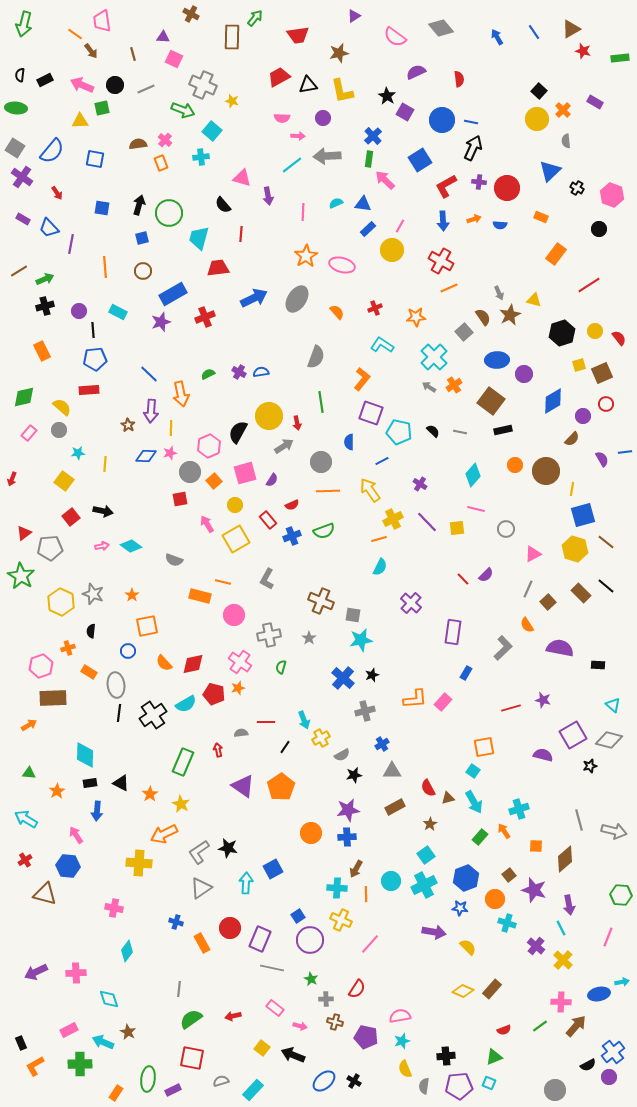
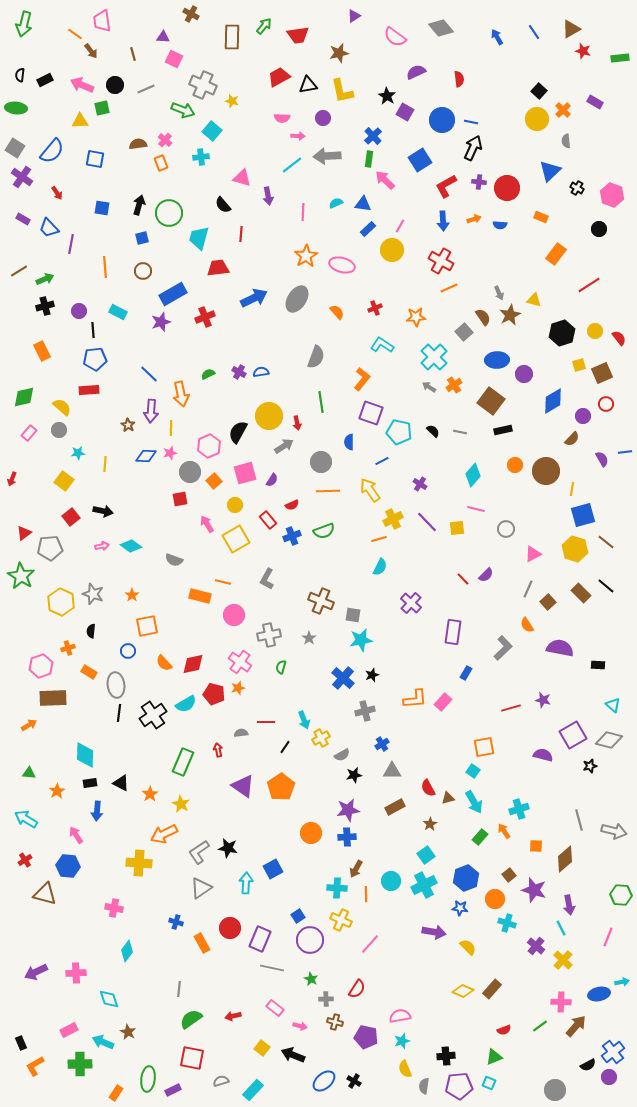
green arrow at (255, 18): moved 9 px right, 8 px down
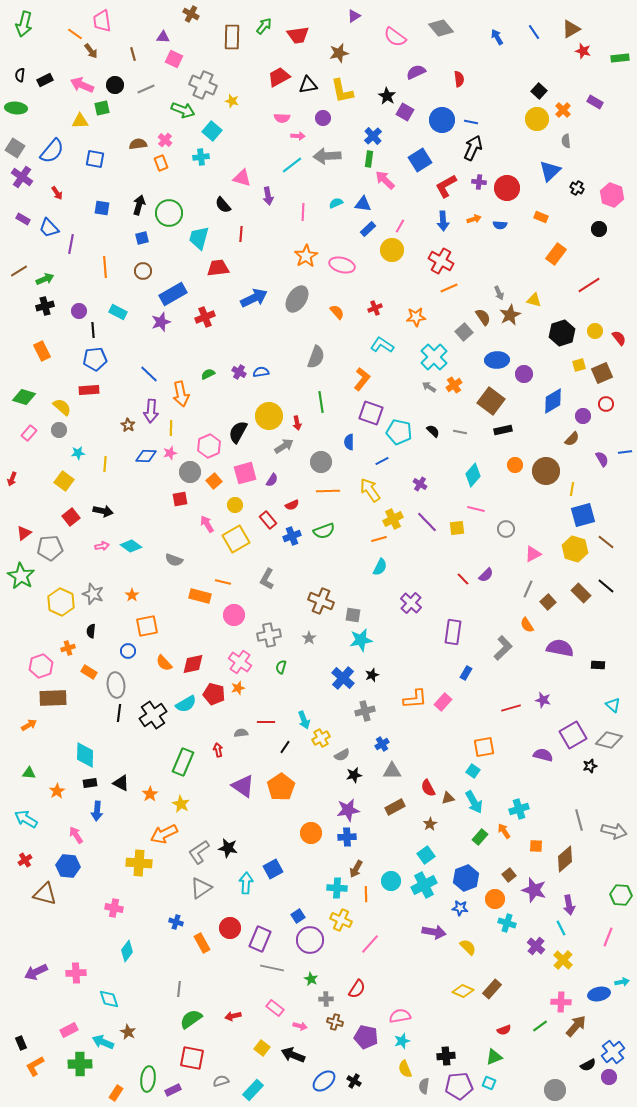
green diamond at (24, 397): rotated 30 degrees clockwise
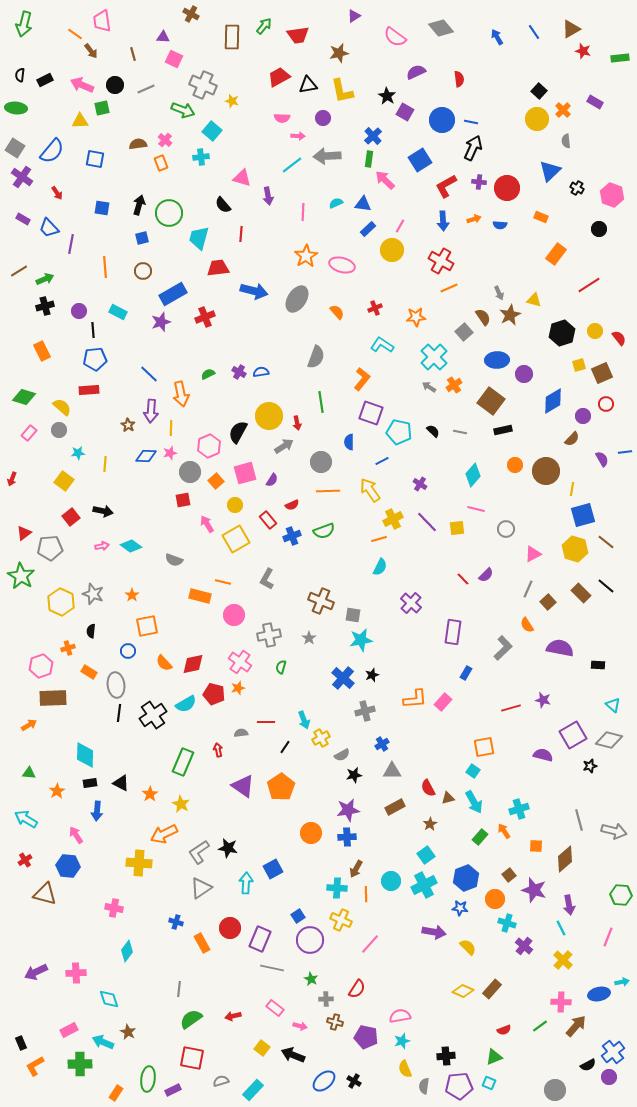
blue arrow at (254, 298): moved 7 px up; rotated 40 degrees clockwise
orange square at (214, 481): moved 2 px right
red square at (180, 499): moved 3 px right, 1 px down
purple cross at (536, 946): moved 12 px left
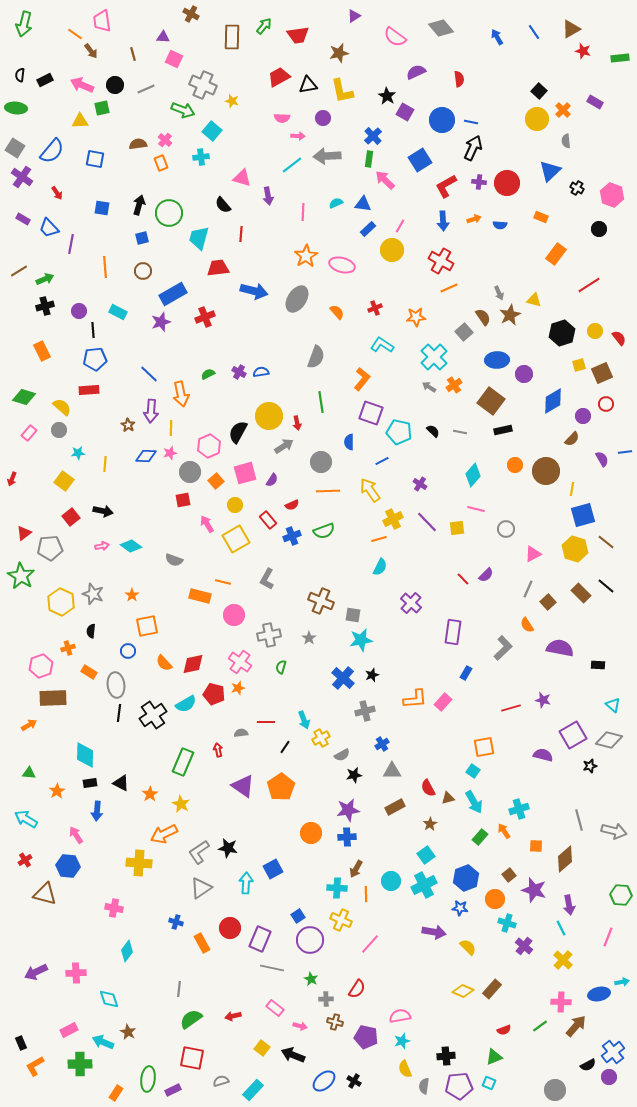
red circle at (507, 188): moved 5 px up
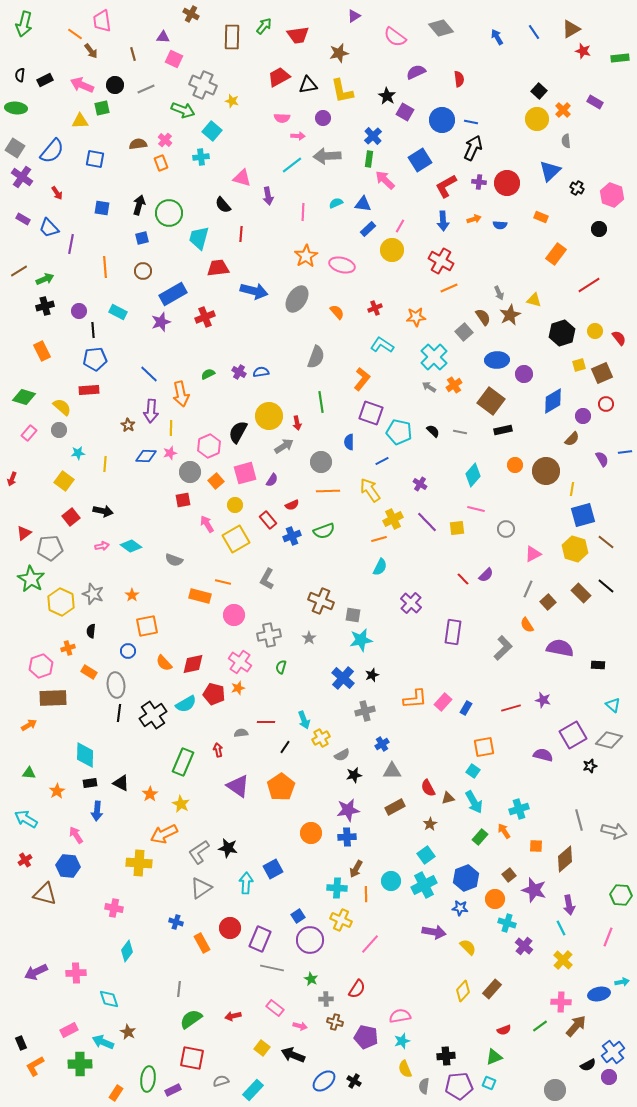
green star at (21, 576): moved 10 px right, 3 px down
blue rectangle at (466, 673): moved 35 px down
purple triangle at (243, 786): moved 5 px left
yellow diamond at (463, 991): rotated 70 degrees counterclockwise
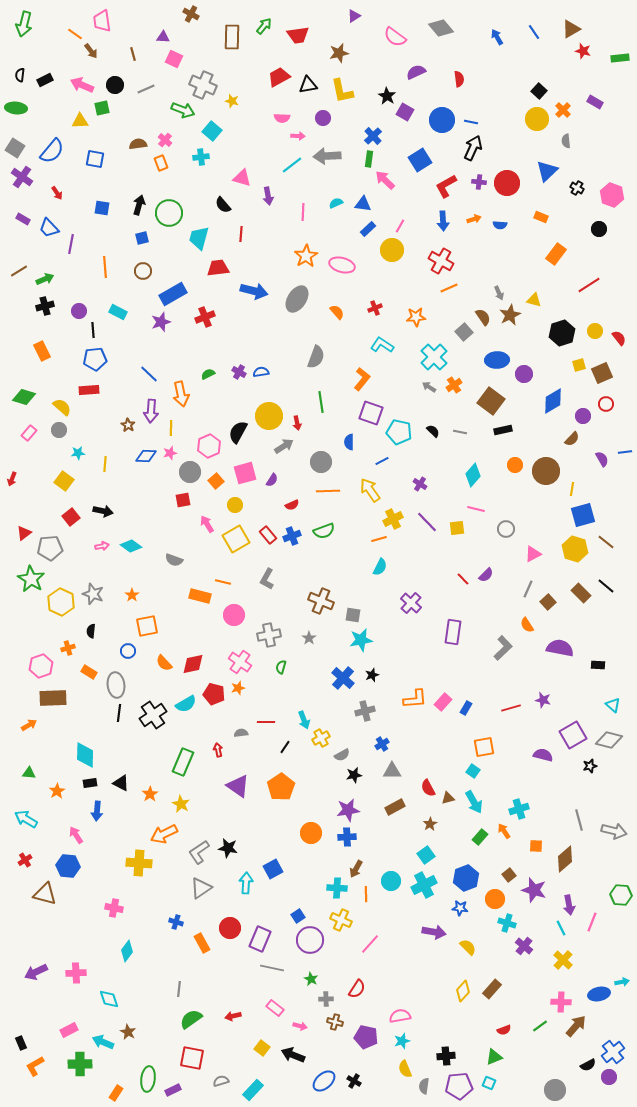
blue triangle at (550, 171): moved 3 px left
red rectangle at (268, 520): moved 15 px down
pink line at (608, 937): moved 16 px left, 15 px up
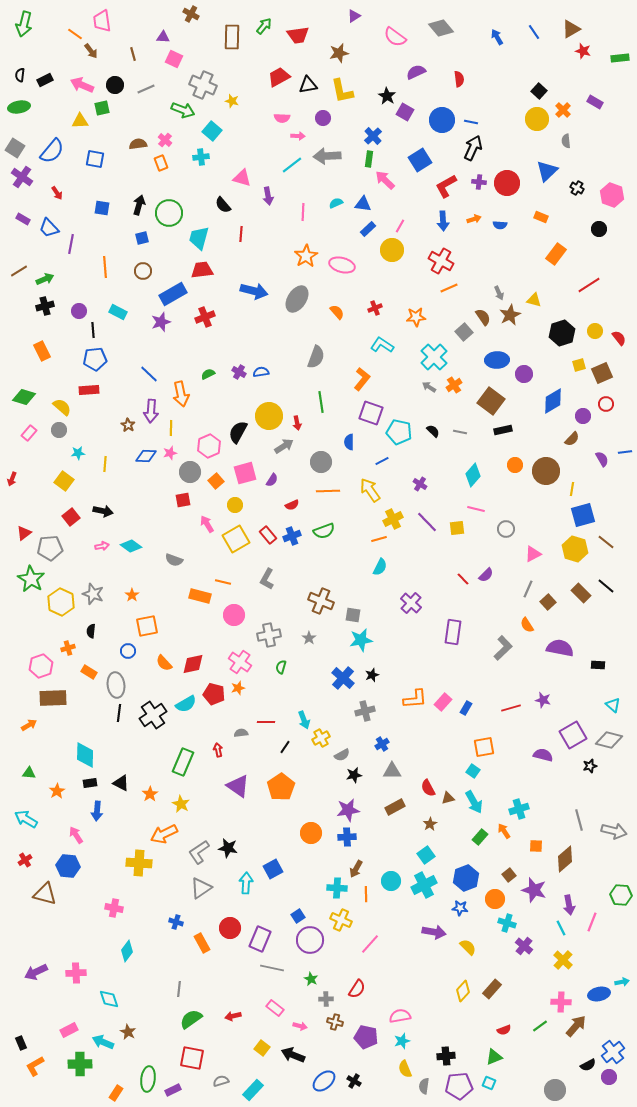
green ellipse at (16, 108): moved 3 px right, 1 px up; rotated 15 degrees counterclockwise
red trapezoid at (218, 268): moved 16 px left, 2 px down
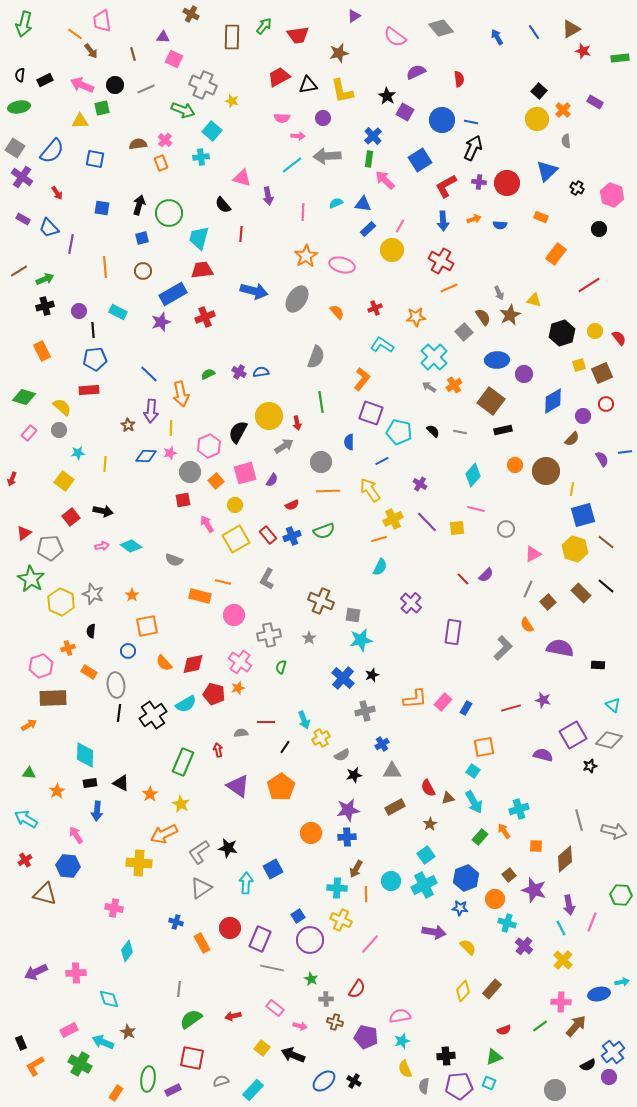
green cross at (80, 1064): rotated 30 degrees clockwise
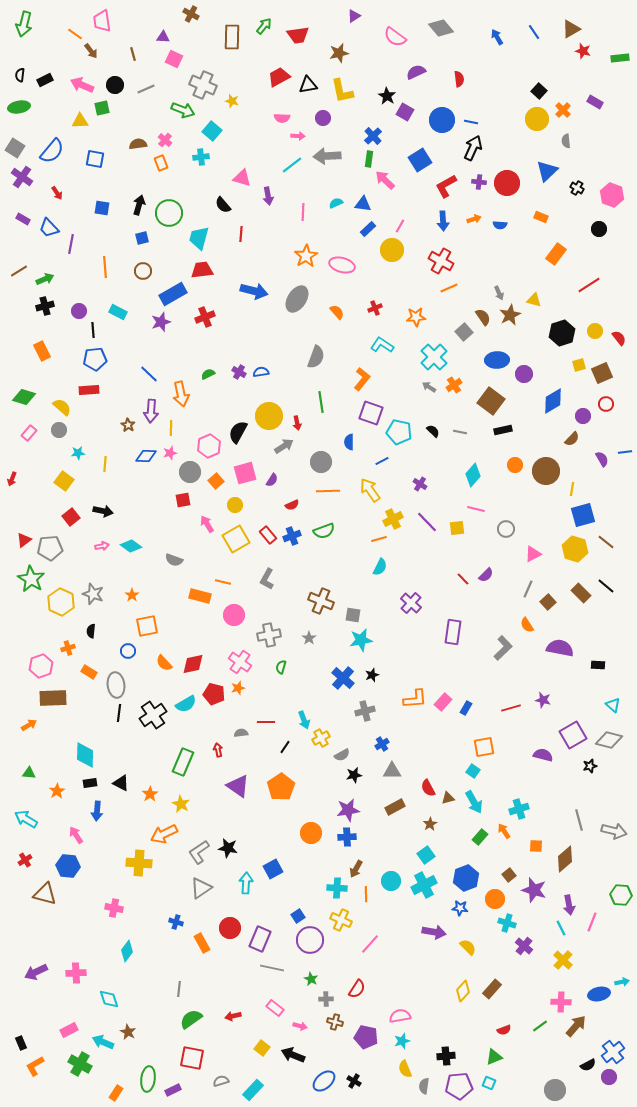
red triangle at (24, 533): moved 7 px down
